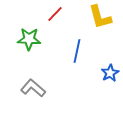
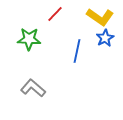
yellow L-shape: rotated 40 degrees counterclockwise
blue star: moved 5 px left, 35 px up
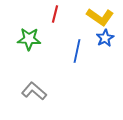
red line: rotated 30 degrees counterclockwise
gray L-shape: moved 1 px right, 3 px down
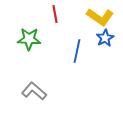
red line: rotated 24 degrees counterclockwise
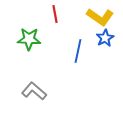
blue line: moved 1 px right
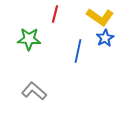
red line: rotated 24 degrees clockwise
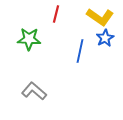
red line: moved 1 px right
blue line: moved 2 px right
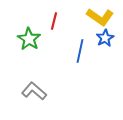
red line: moved 2 px left, 7 px down
green star: rotated 30 degrees clockwise
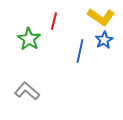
yellow L-shape: moved 1 px right
blue star: moved 1 px left, 2 px down
gray L-shape: moved 7 px left
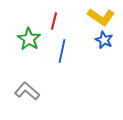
blue star: rotated 18 degrees counterclockwise
blue line: moved 18 px left
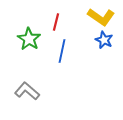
red line: moved 2 px right, 1 px down
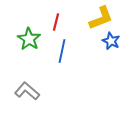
yellow L-shape: moved 1 px down; rotated 56 degrees counterclockwise
blue star: moved 7 px right, 1 px down
